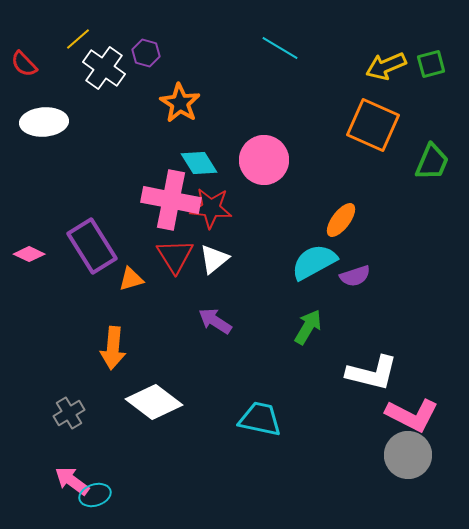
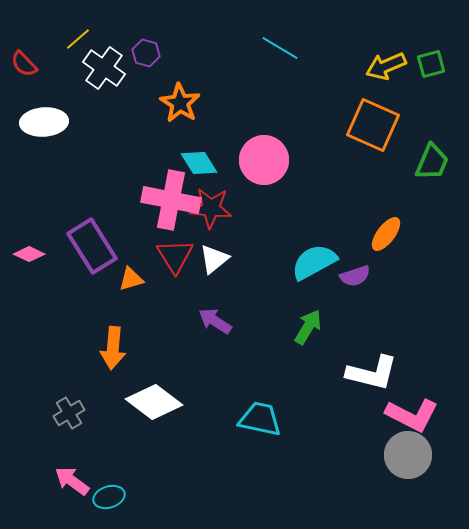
orange ellipse: moved 45 px right, 14 px down
cyan ellipse: moved 14 px right, 2 px down
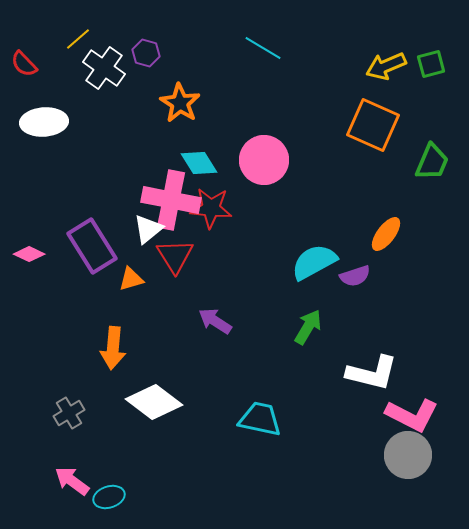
cyan line: moved 17 px left
white triangle: moved 66 px left, 30 px up
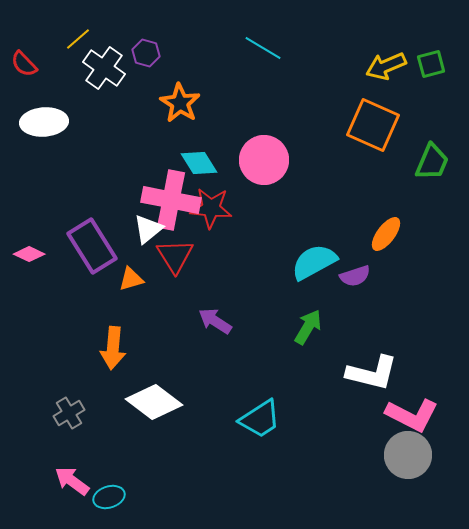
cyan trapezoid: rotated 135 degrees clockwise
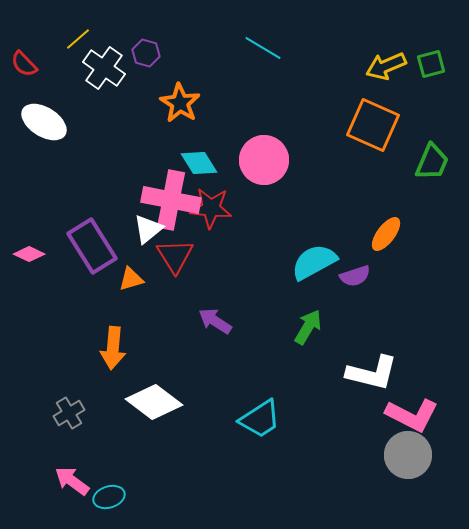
white ellipse: rotated 36 degrees clockwise
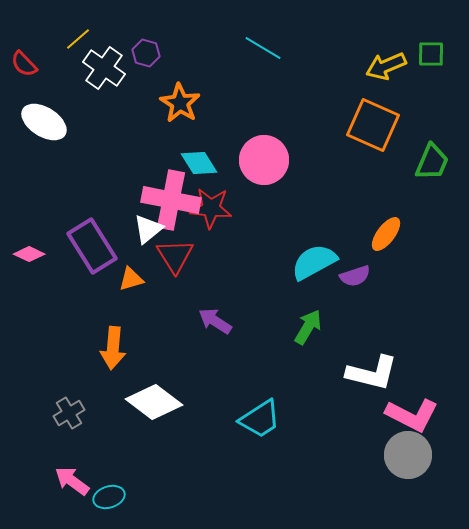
green square: moved 10 px up; rotated 16 degrees clockwise
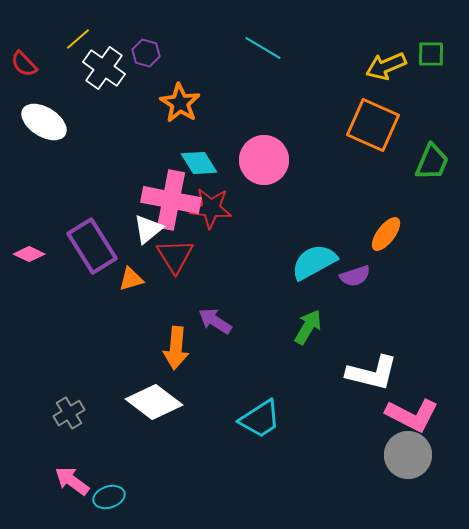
orange arrow: moved 63 px right
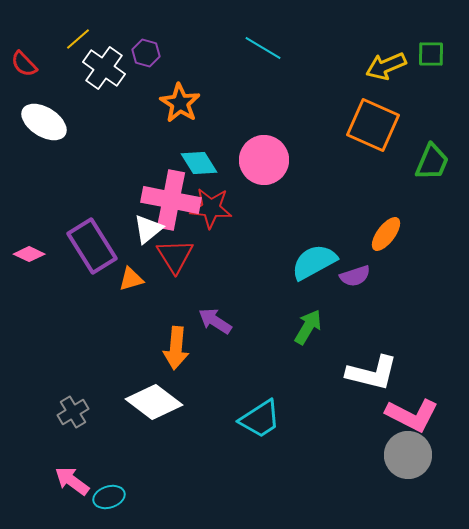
gray cross: moved 4 px right, 1 px up
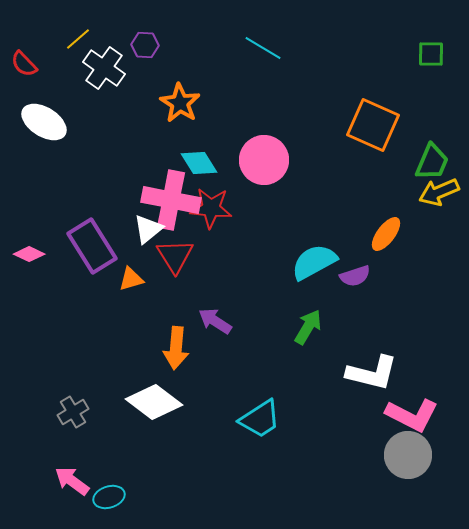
purple hexagon: moved 1 px left, 8 px up; rotated 12 degrees counterclockwise
yellow arrow: moved 53 px right, 126 px down
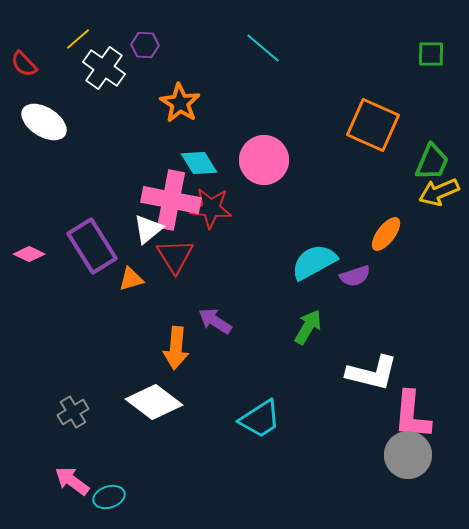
cyan line: rotated 9 degrees clockwise
pink L-shape: rotated 68 degrees clockwise
